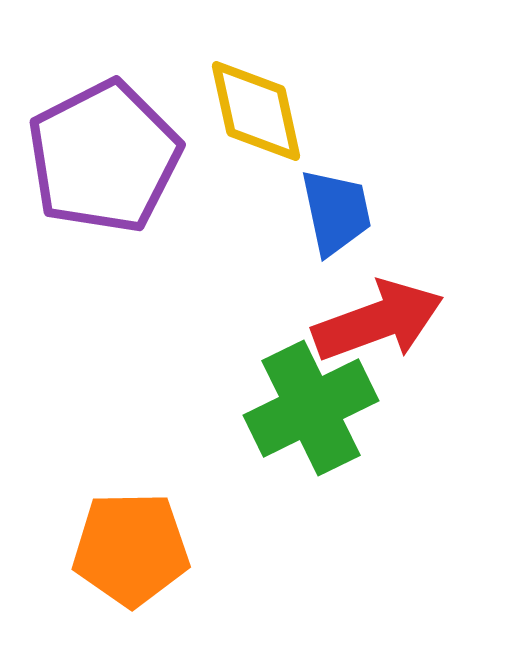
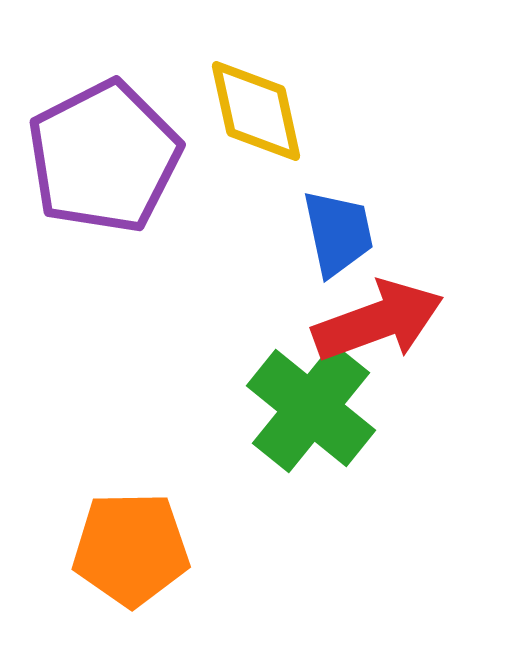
blue trapezoid: moved 2 px right, 21 px down
green cross: rotated 25 degrees counterclockwise
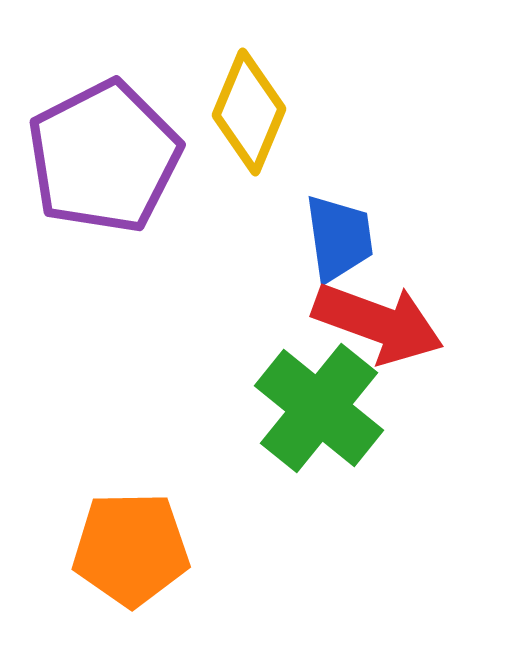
yellow diamond: moved 7 px left, 1 px down; rotated 35 degrees clockwise
blue trapezoid: moved 1 px right, 5 px down; rotated 4 degrees clockwise
red arrow: moved 2 px down; rotated 40 degrees clockwise
green cross: moved 8 px right
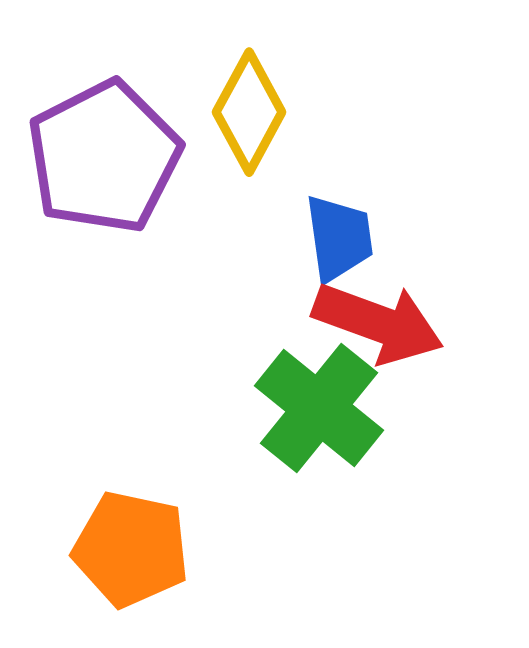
yellow diamond: rotated 6 degrees clockwise
orange pentagon: rotated 13 degrees clockwise
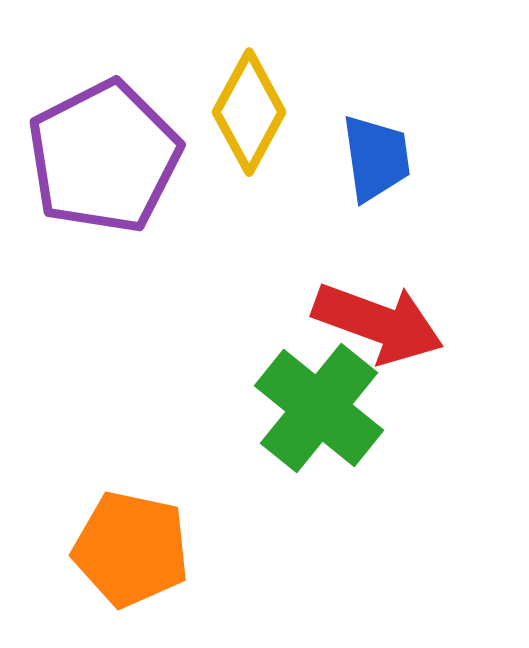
blue trapezoid: moved 37 px right, 80 px up
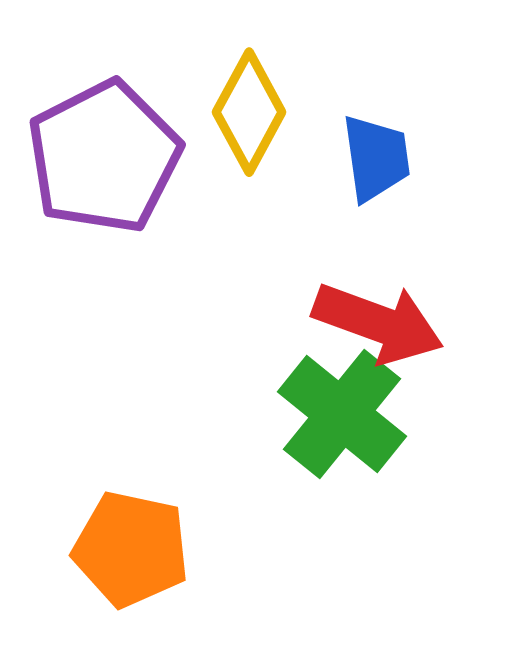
green cross: moved 23 px right, 6 px down
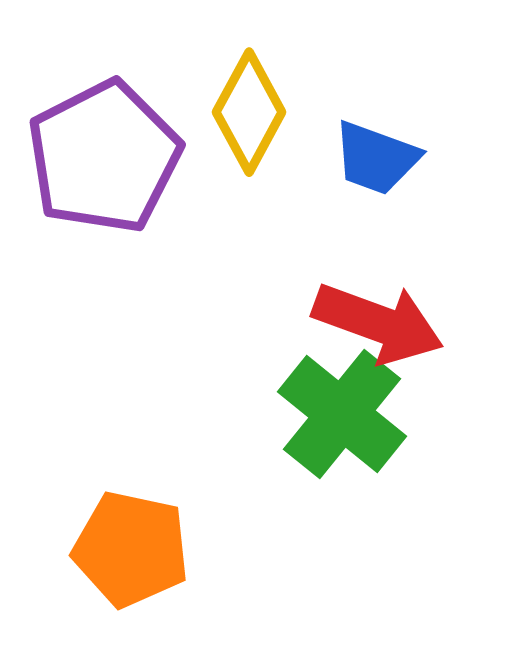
blue trapezoid: rotated 118 degrees clockwise
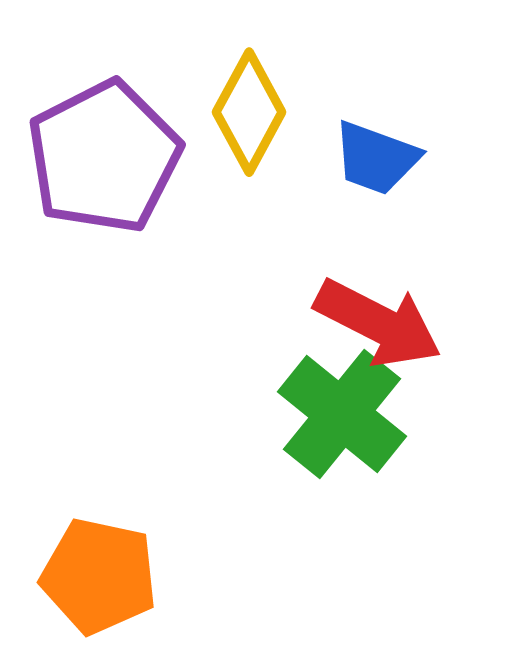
red arrow: rotated 7 degrees clockwise
orange pentagon: moved 32 px left, 27 px down
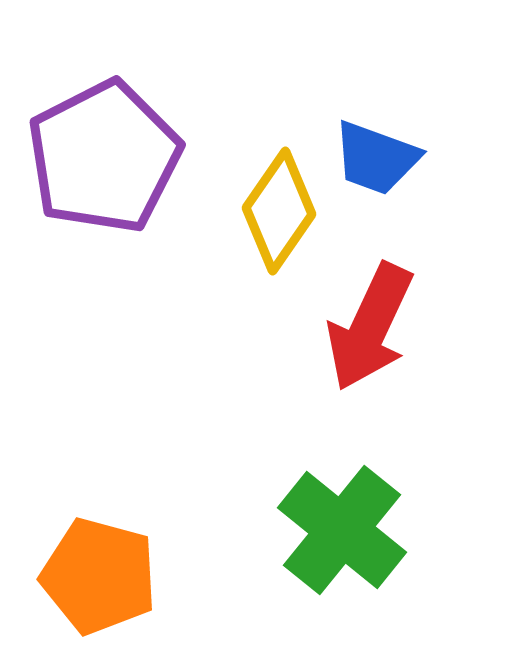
yellow diamond: moved 30 px right, 99 px down; rotated 6 degrees clockwise
red arrow: moved 8 px left, 4 px down; rotated 88 degrees clockwise
green cross: moved 116 px down
orange pentagon: rotated 3 degrees clockwise
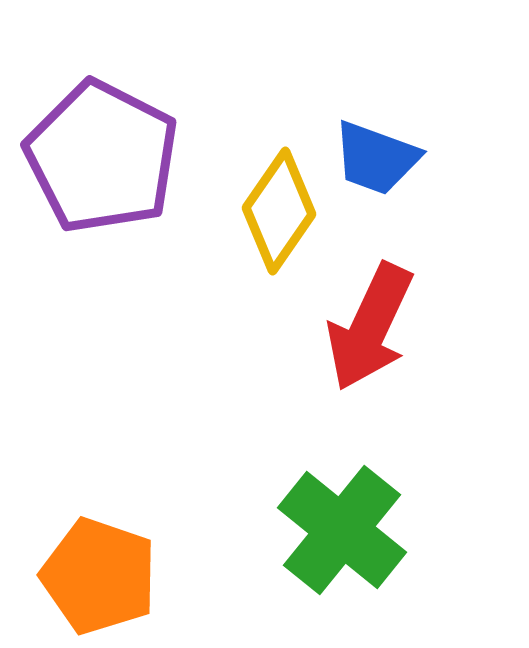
purple pentagon: moved 2 px left; rotated 18 degrees counterclockwise
orange pentagon: rotated 4 degrees clockwise
